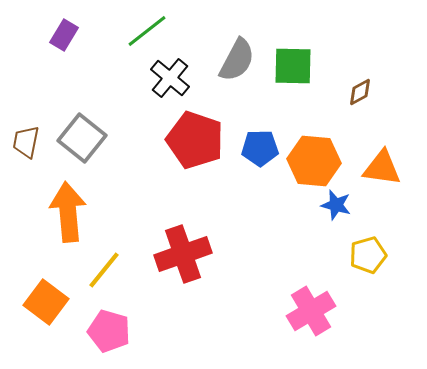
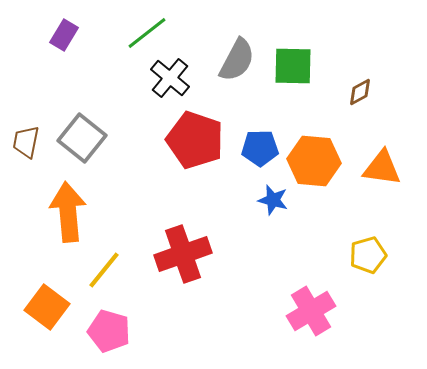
green line: moved 2 px down
blue star: moved 63 px left, 5 px up
orange square: moved 1 px right, 5 px down
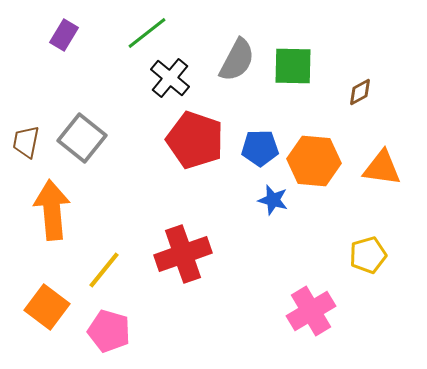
orange arrow: moved 16 px left, 2 px up
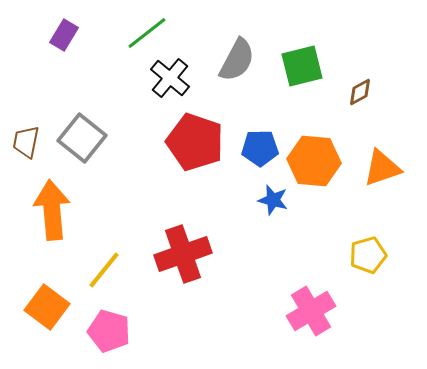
green square: moved 9 px right; rotated 15 degrees counterclockwise
red pentagon: moved 2 px down
orange triangle: rotated 27 degrees counterclockwise
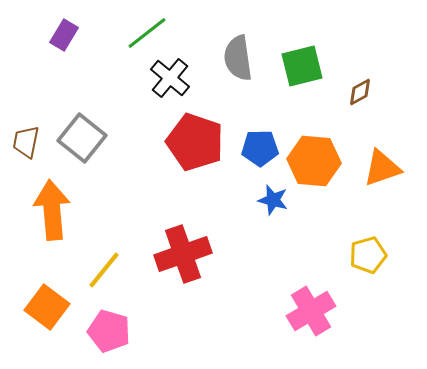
gray semicircle: moved 1 px right, 2 px up; rotated 144 degrees clockwise
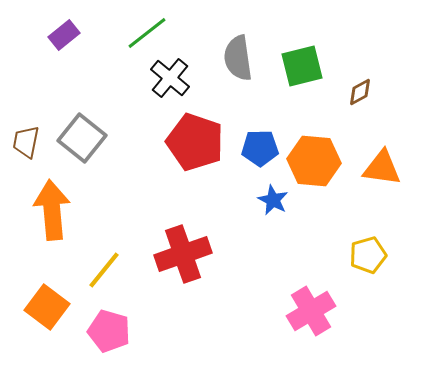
purple rectangle: rotated 20 degrees clockwise
orange triangle: rotated 27 degrees clockwise
blue star: rotated 12 degrees clockwise
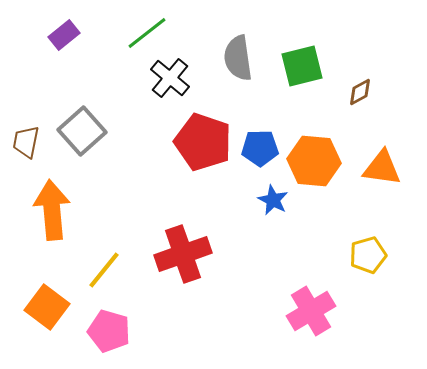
gray square: moved 7 px up; rotated 9 degrees clockwise
red pentagon: moved 8 px right
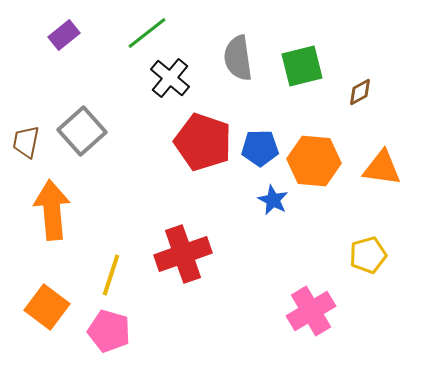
yellow line: moved 7 px right, 5 px down; rotated 21 degrees counterclockwise
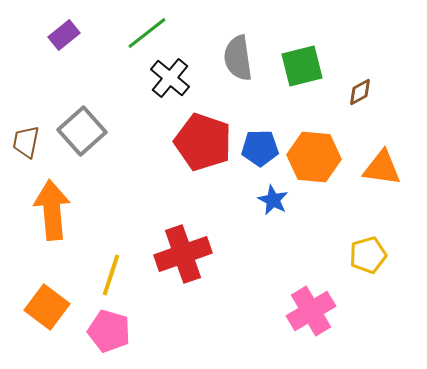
orange hexagon: moved 4 px up
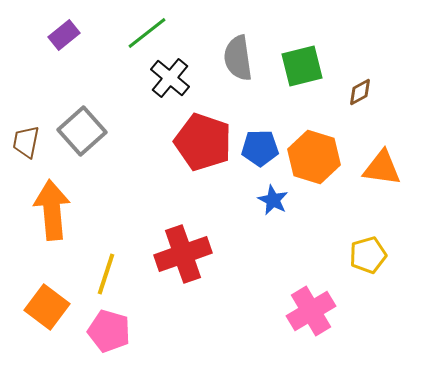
orange hexagon: rotated 12 degrees clockwise
yellow line: moved 5 px left, 1 px up
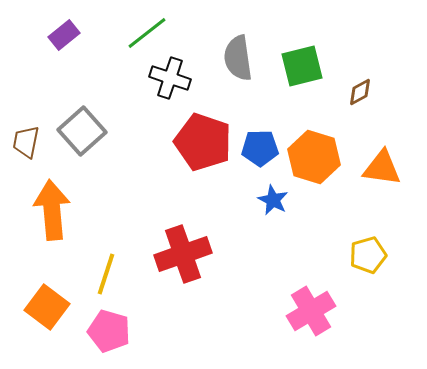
black cross: rotated 21 degrees counterclockwise
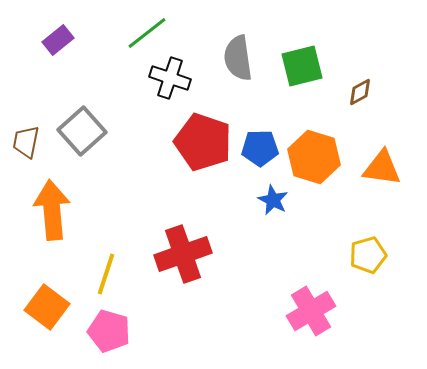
purple rectangle: moved 6 px left, 5 px down
